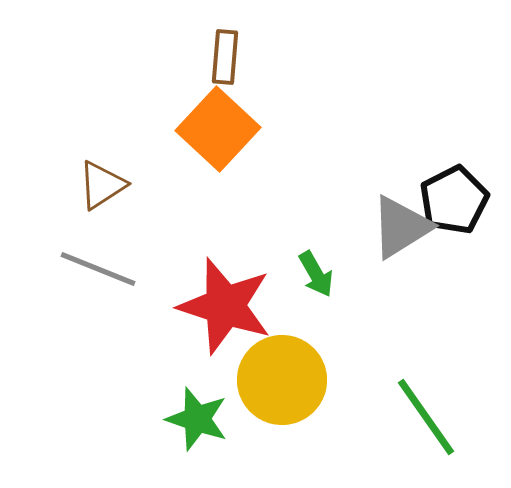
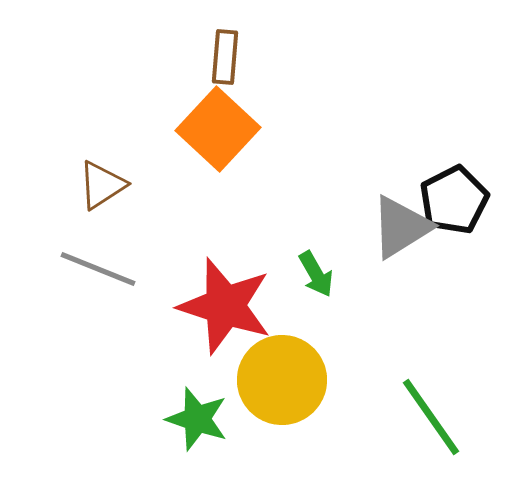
green line: moved 5 px right
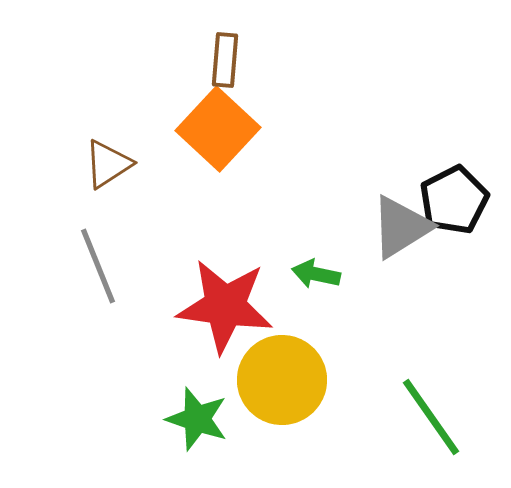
brown rectangle: moved 3 px down
brown triangle: moved 6 px right, 21 px up
gray line: moved 3 px up; rotated 46 degrees clockwise
green arrow: rotated 132 degrees clockwise
red star: rotated 10 degrees counterclockwise
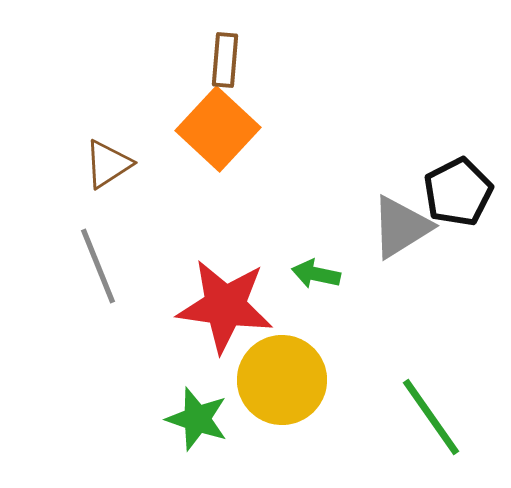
black pentagon: moved 4 px right, 8 px up
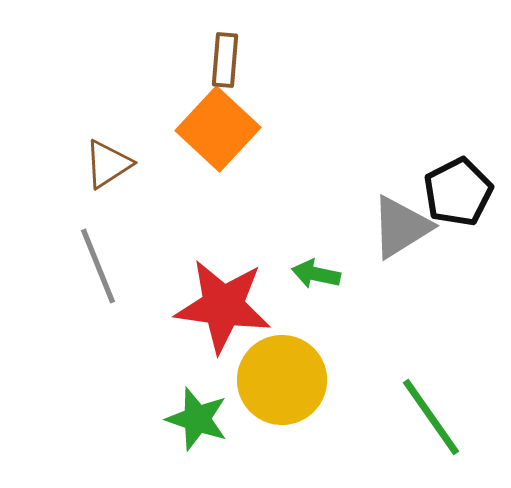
red star: moved 2 px left
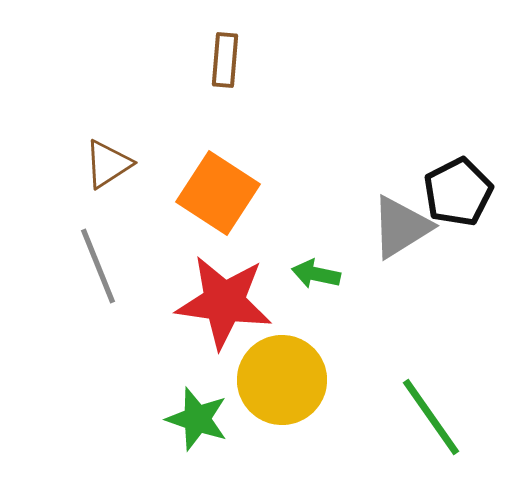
orange square: moved 64 px down; rotated 10 degrees counterclockwise
red star: moved 1 px right, 4 px up
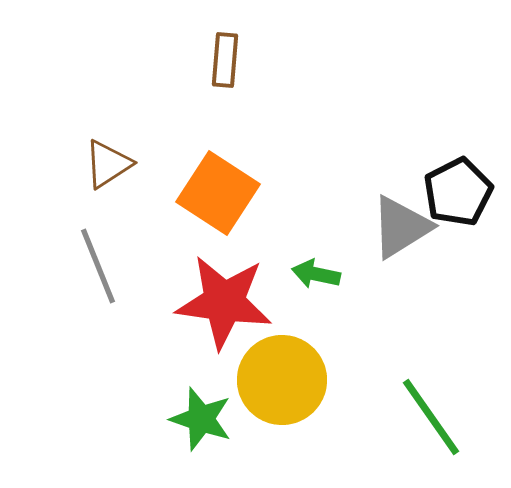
green star: moved 4 px right
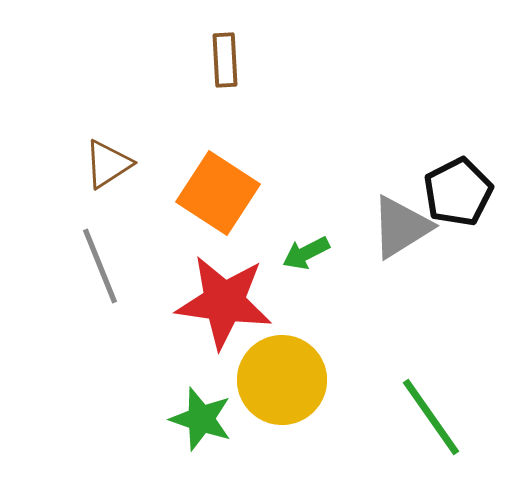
brown rectangle: rotated 8 degrees counterclockwise
gray line: moved 2 px right
green arrow: moved 10 px left, 21 px up; rotated 39 degrees counterclockwise
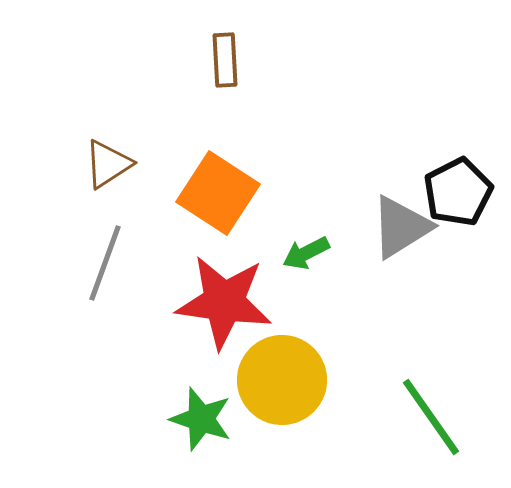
gray line: moved 5 px right, 3 px up; rotated 42 degrees clockwise
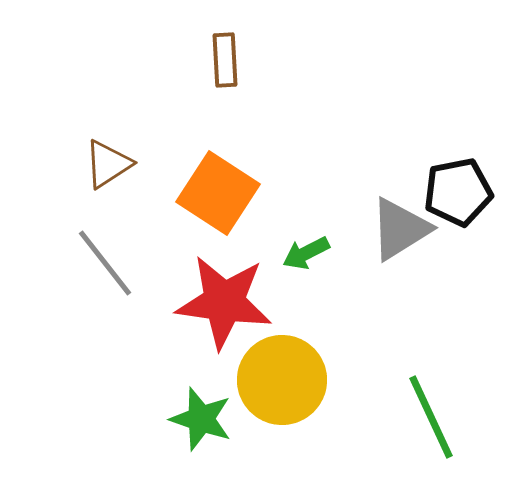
black pentagon: rotated 16 degrees clockwise
gray triangle: moved 1 px left, 2 px down
gray line: rotated 58 degrees counterclockwise
green line: rotated 10 degrees clockwise
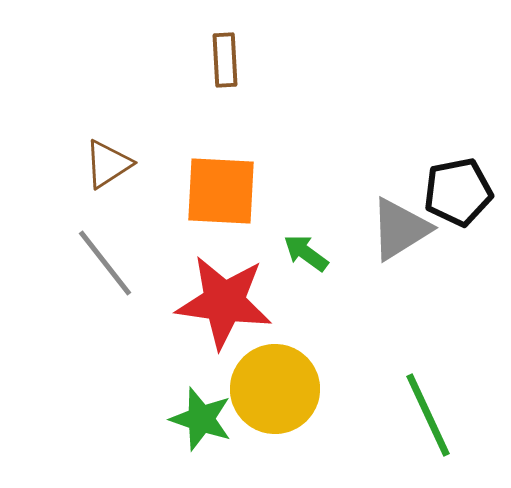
orange square: moved 3 px right, 2 px up; rotated 30 degrees counterclockwise
green arrow: rotated 63 degrees clockwise
yellow circle: moved 7 px left, 9 px down
green line: moved 3 px left, 2 px up
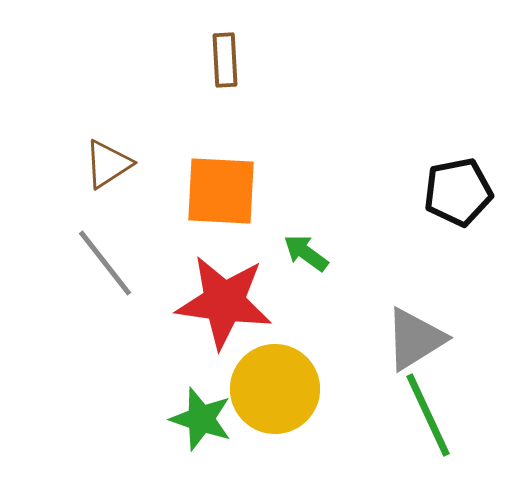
gray triangle: moved 15 px right, 110 px down
